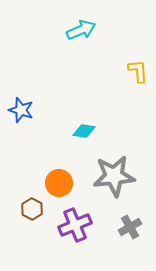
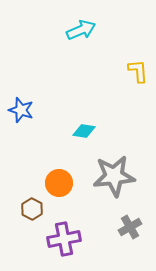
purple cross: moved 11 px left, 14 px down; rotated 12 degrees clockwise
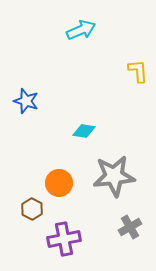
blue star: moved 5 px right, 9 px up
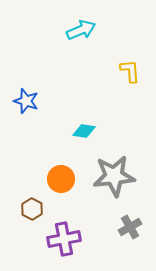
yellow L-shape: moved 8 px left
orange circle: moved 2 px right, 4 px up
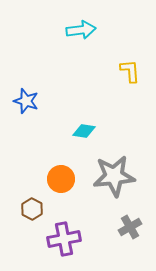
cyan arrow: rotated 16 degrees clockwise
